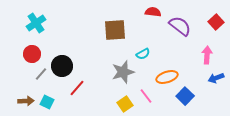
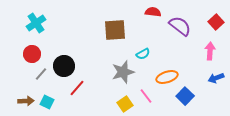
pink arrow: moved 3 px right, 4 px up
black circle: moved 2 px right
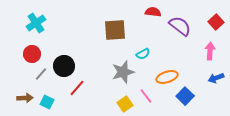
brown arrow: moved 1 px left, 3 px up
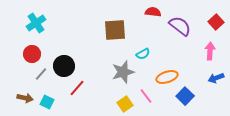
brown arrow: rotated 14 degrees clockwise
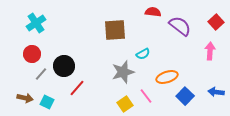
blue arrow: moved 14 px down; rotated 28 degrees clockwise
